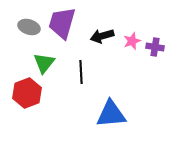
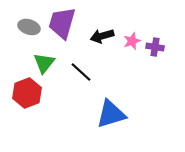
black line: rotated 45 degrees counterclockwise
blue triangle: rotated 12 degrees counterclockwise
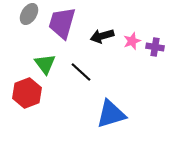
gray ellipse: moved 13 px up; rotated 75 degrees counterclockwise
green triangle: moved 1 px right, 1 px down; rotated 15 degrees counterclockwise
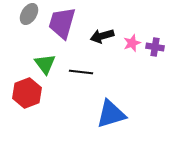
pink star: moved 2 px down
black line: rotated 35 degrees counterclockwise
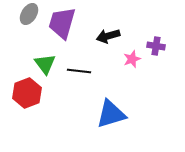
black arrow: moved 6 px right
pink star: moved 16 px down
purple cross: moved 1 px right, 1 px up
black line: moved 2 px left, 1 px up
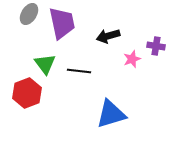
purple trapezoid: rotated 152 degrees clockwise
